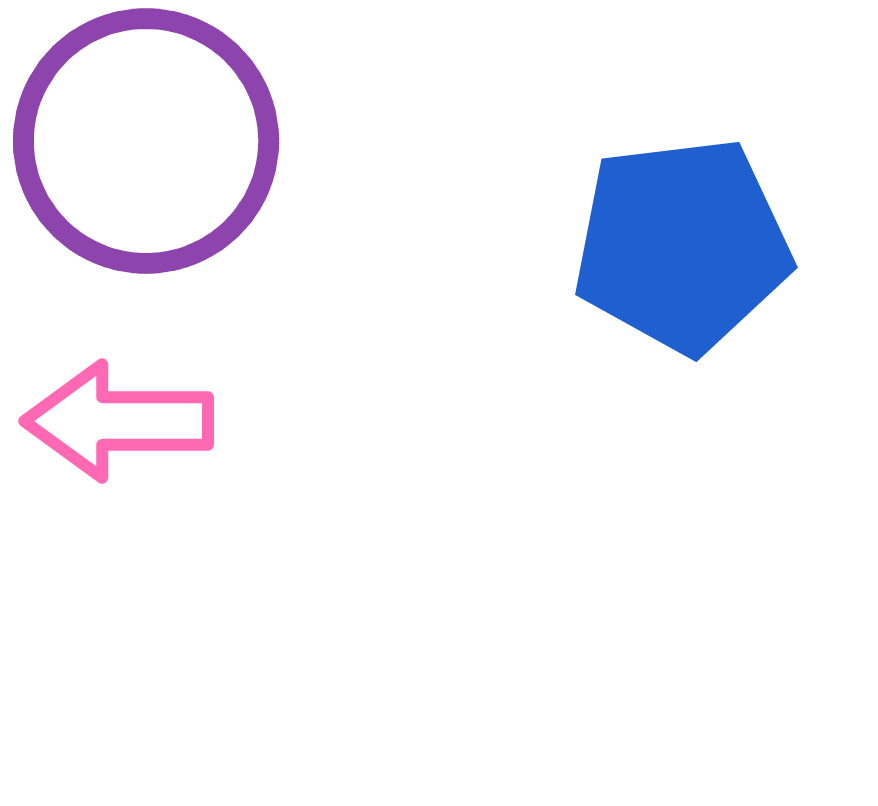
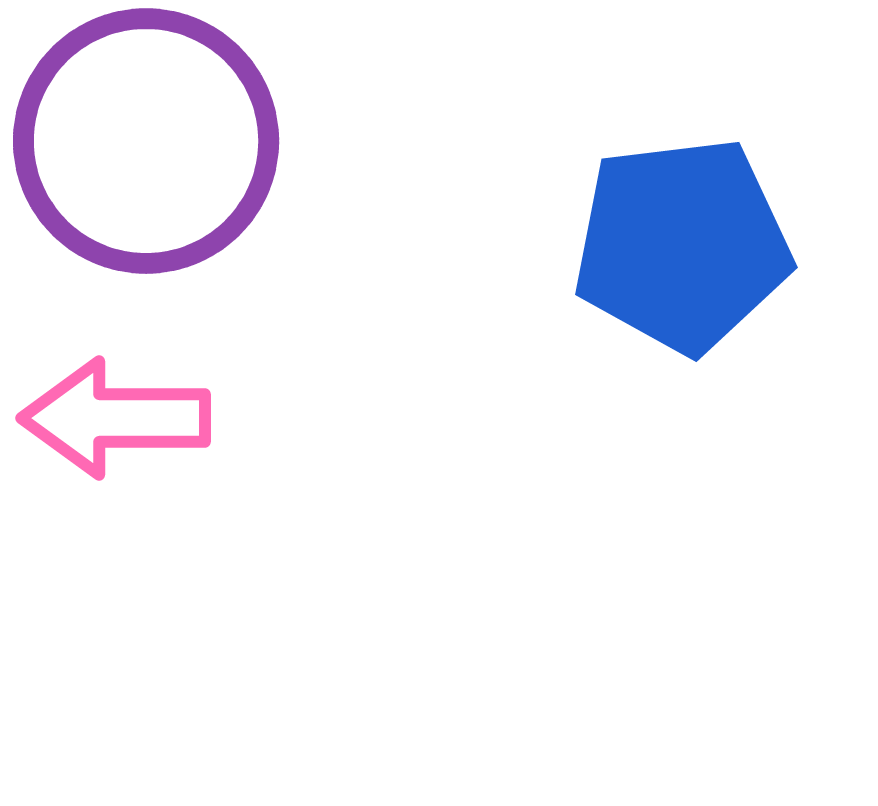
pink arrow: moved 3 px left, 3 px up
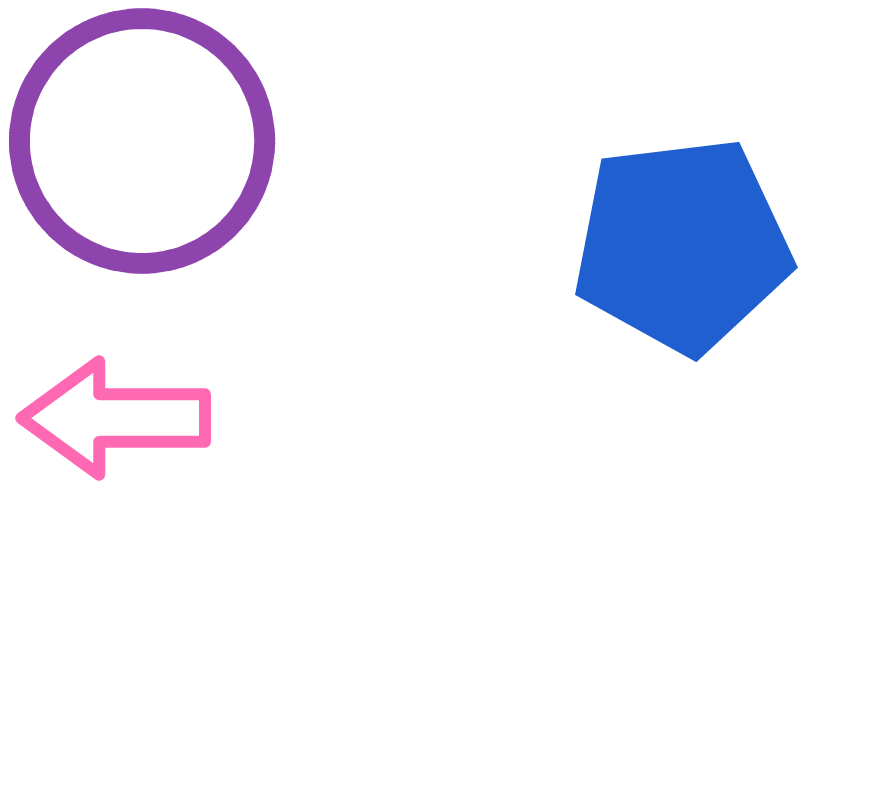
purple circle: moved 4 px left
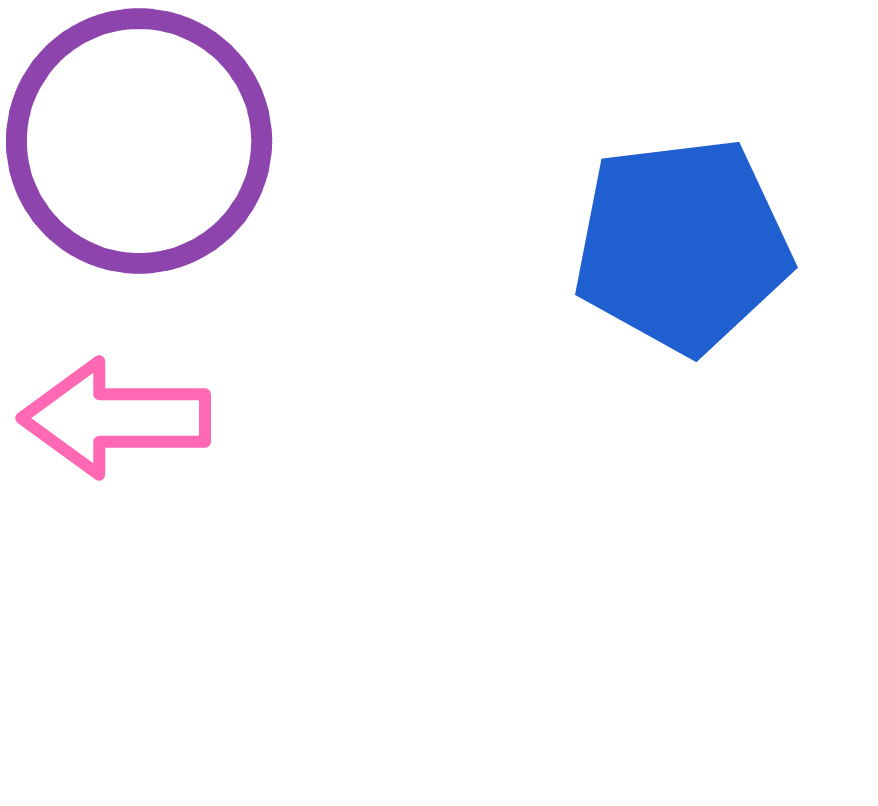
purple circle: moved 3 px left
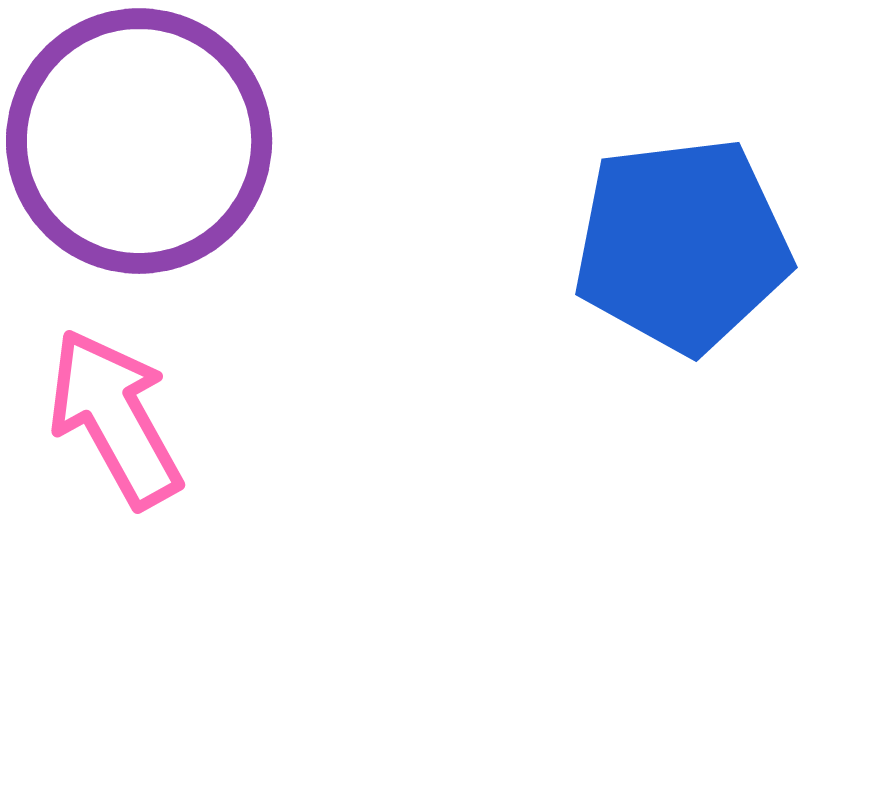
pink arrow: rotated 61 degrees clockwise
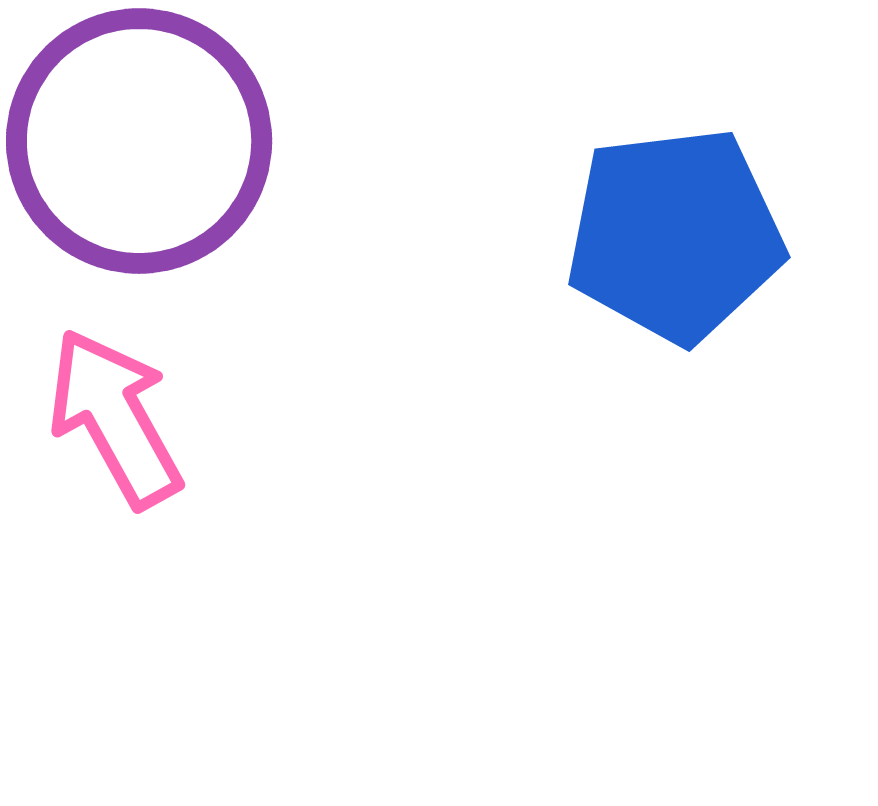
blue pentagon: moved 7 px left, 10 px up
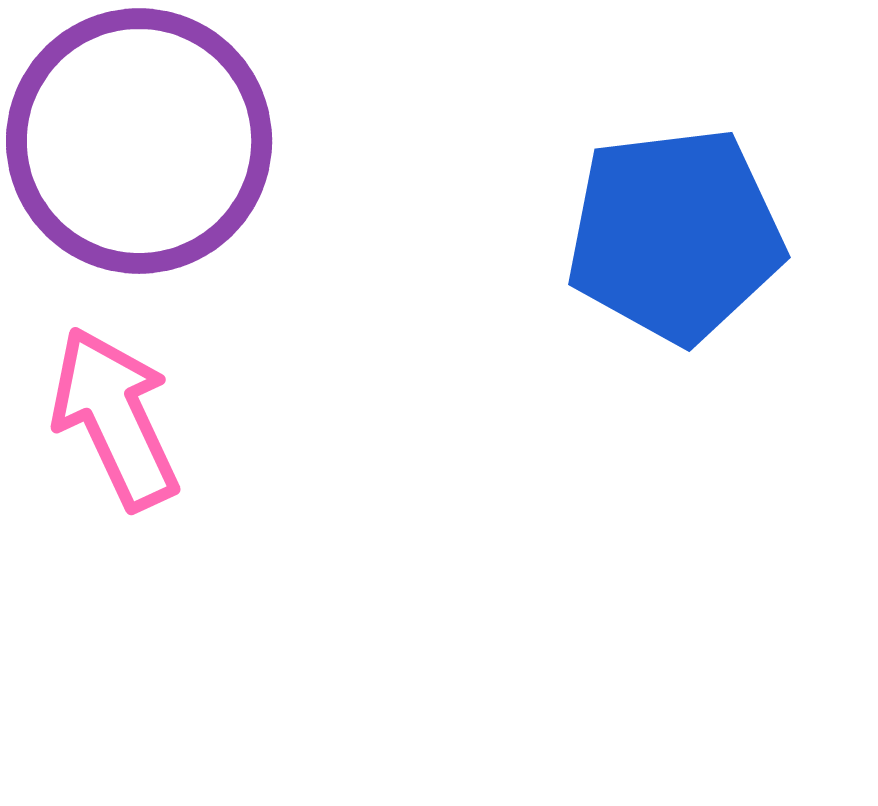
pink arrow: rotated 4 degrees clockwise
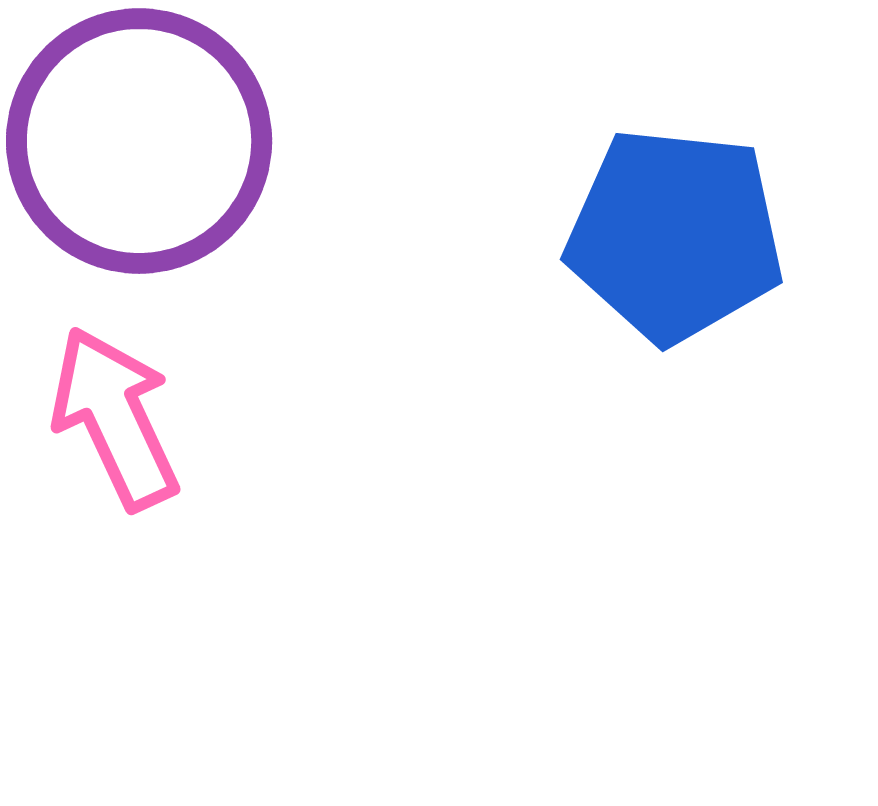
blue pentagon: rotated 13 degrees clockwise
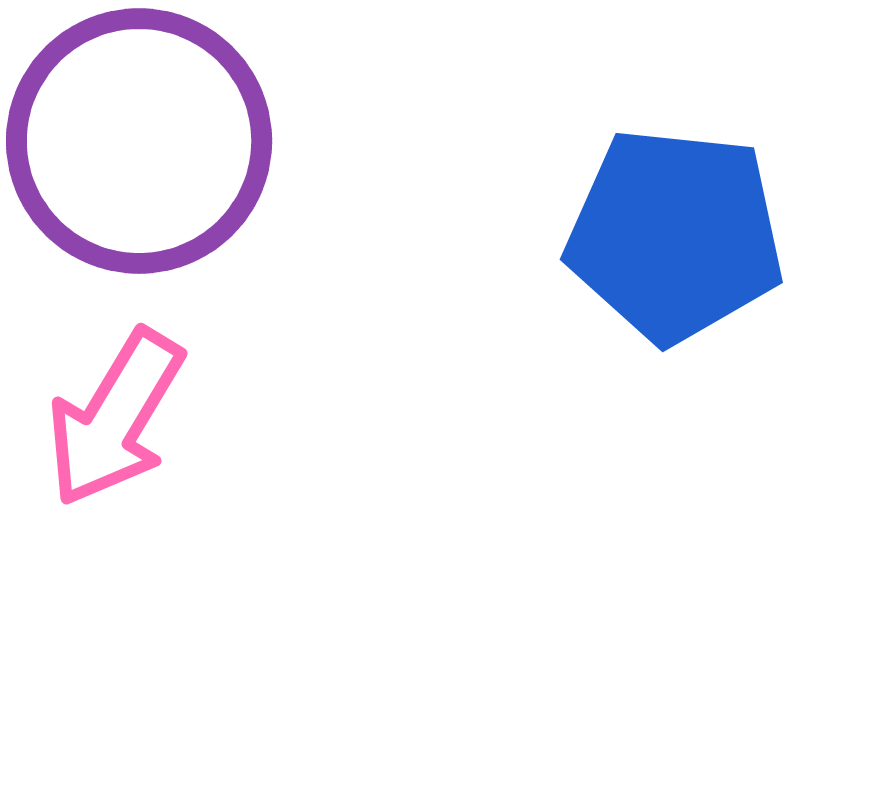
pink arrow: rotated 124 degrees counterclockwise
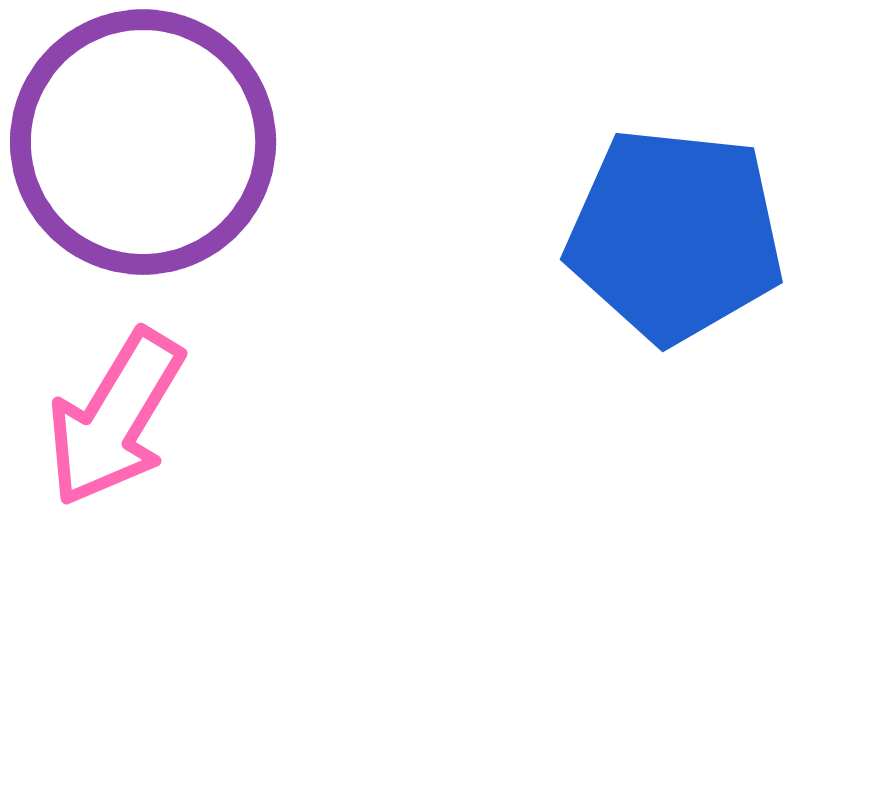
purple circle: moved 4 px right, 1 px down
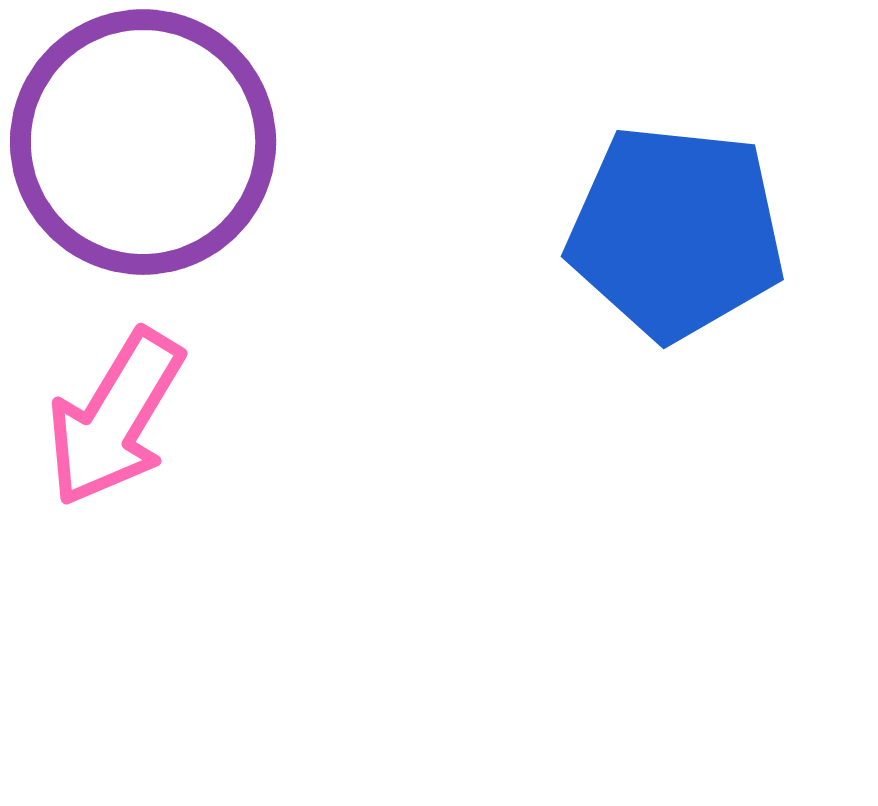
blue pentagon: moved 1 px right, 3 px up
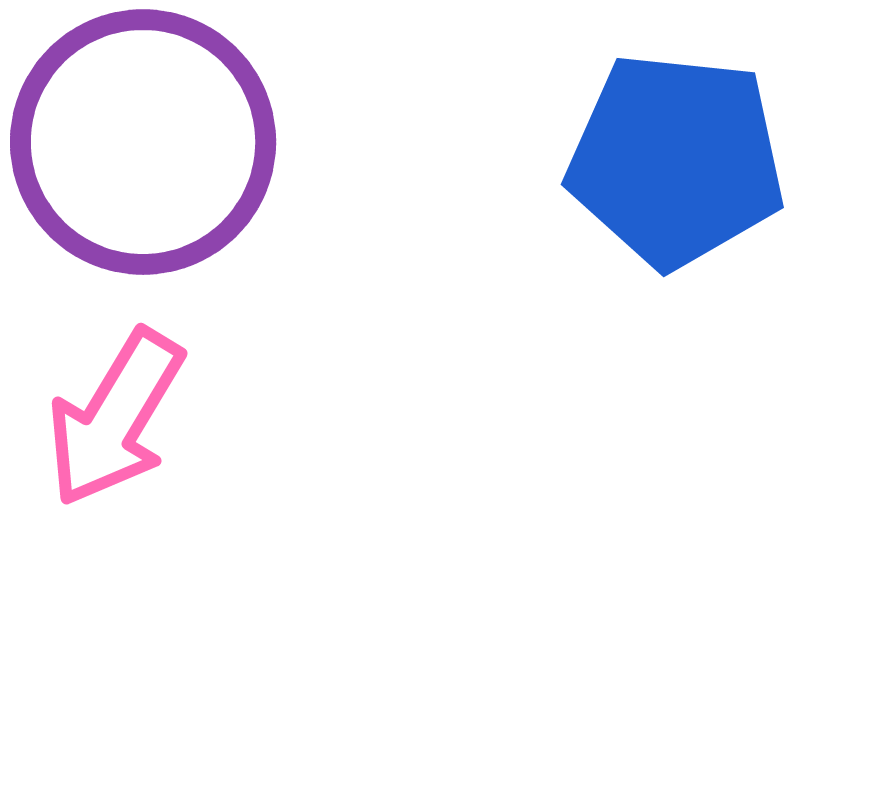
blue pentagon: moved 72 px up
